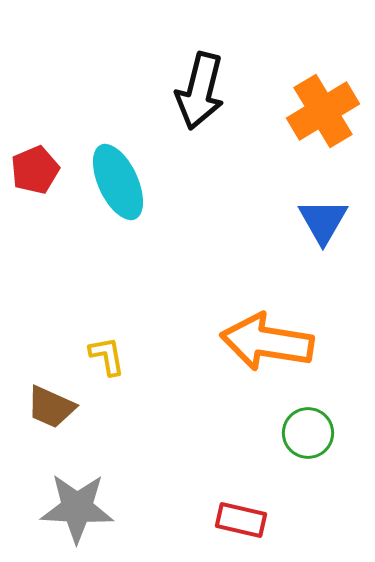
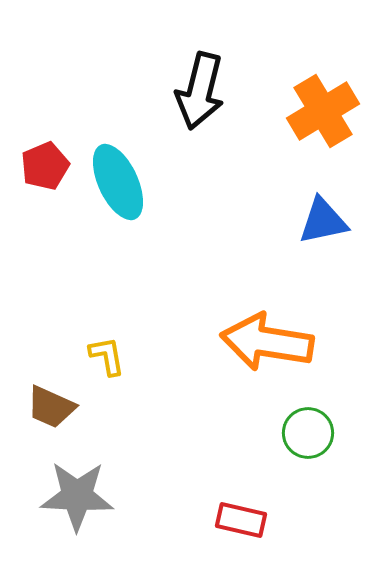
red pentagon: moved 10 px right, 4 px up
blue triangle: rotated 48 degrees clockwise
gray star: moved 12 px up
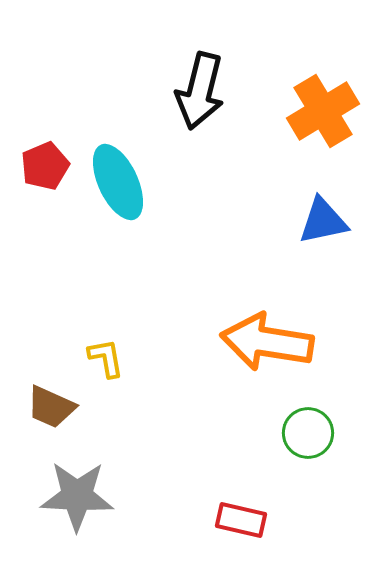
yellow L-shape: moved 1 px left, 2 px down
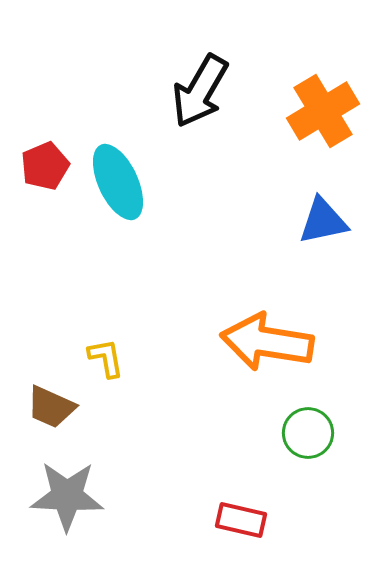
black arrow: rotated 16 degrees clockwise
gray star: moved 10 px left
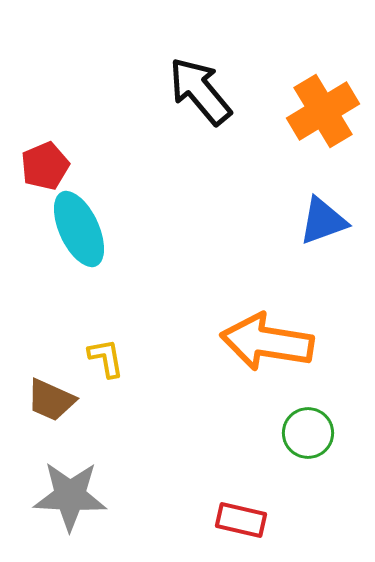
black arrow: rotated 110 degrees clockwise
cyan ellipse: moved 39 px left, 47 px down
blue triangle: rotated 8 degrees counterclockwise
brown trapezoid: moved 7 px up
gray star: moved 3 px right
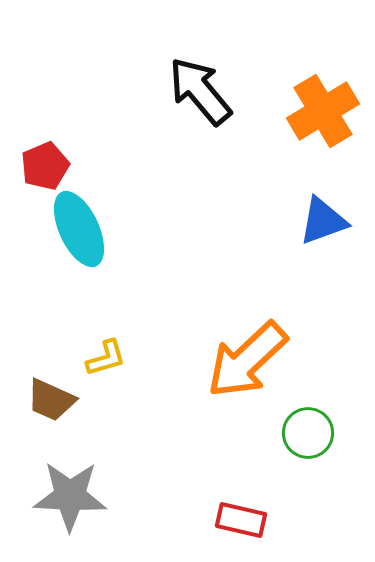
orange arrow: moved 20 px left, 18 px down; rotated 52 degrees counterclockwise
yellow L-shape: rotated 84 degrees clockwise
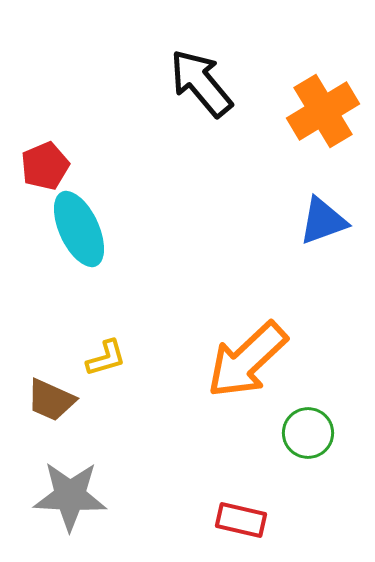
black arrow: moved 1 px right, 8 px up
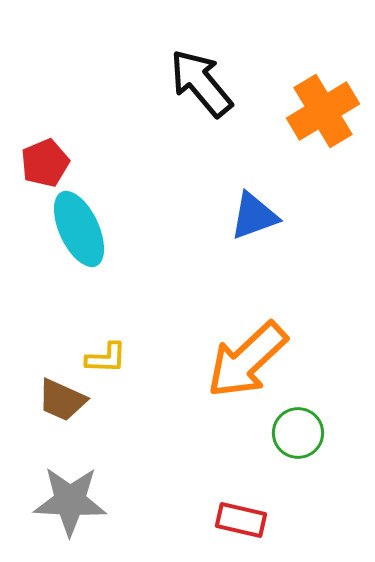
red pentagon: moved 3 px up
blue triangle: moved 69 px left, 5 px up
yellow L-shape: rotated 18 degrees clockwise
brown trapezoid: moved 11 px right
green circle: moved 10 px left
gray star: moved 5 px down
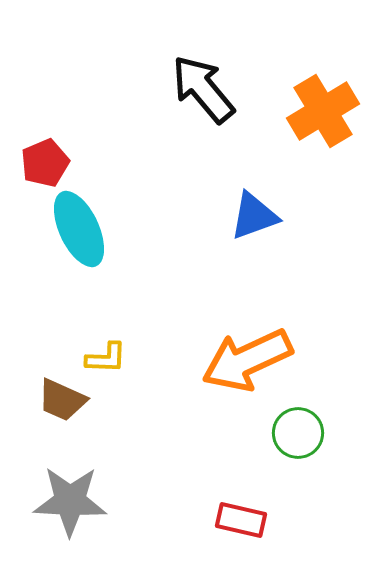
black arrow: moved 2 px right, 6 px down
orange arrow: rotated 18 degrees clockwise
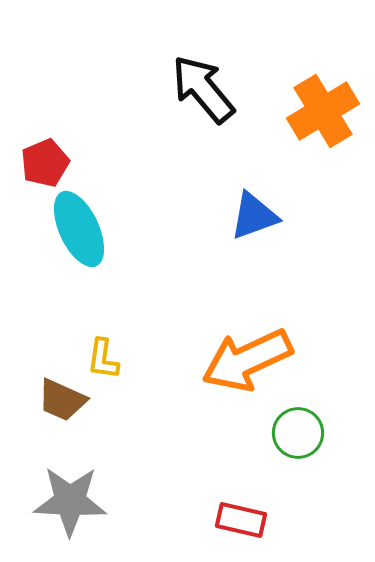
yellow L-shape: moved 3 px left, 1 px down; rotated 96 degrees clockwise
